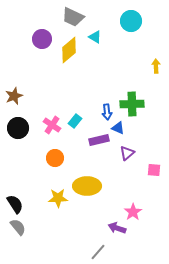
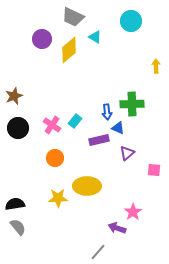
black semicircle: rotated 66 degrees counterclockwise
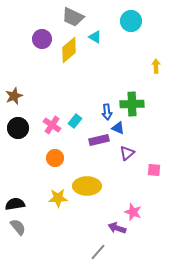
pink star: rotated 18 degrees counterclockwise
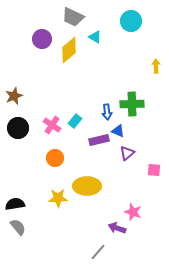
blue triangle: moved 3 px down
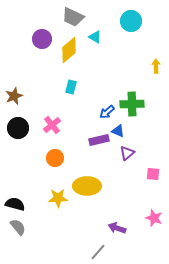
blue arrow: rotated 56 degrees clockwise
cyan rectangle: moved 4 px left, 34 px up; rotated 24 degrees counterclockwise
pink cross: rotated 18 degrees clockwise
pink square: moved 1 px left, 4 px down
black semicircle: rotated 24 degrees clockwise
pink star: moved 21 px right, 6 px down
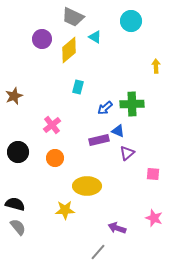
cyan rectangle: moved 7 px right
blue arrow: moved 2 px left, 4 px up
black circle: moved 24 px down
yellow star: moved 7 px right, 12 px down
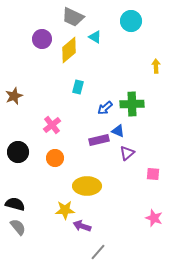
purple arrow: moved 35 px left, 2 px up
